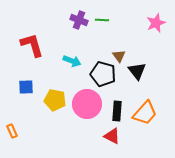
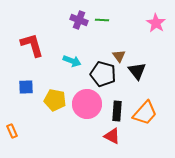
pink star: rotated 18 degrees counterclockwise
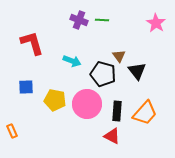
red L-shape: moved 2 px up
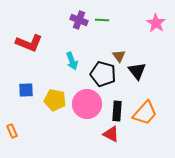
red L-shape: moved 3 px left; rotated 128 degrees clockwise
cyan arrow: rotated 48 degrees clockwise
blue square: moved 3 px down
red triangle: moved 1 px left, 2 px up
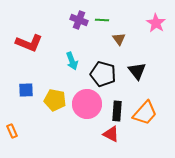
brown triangle: moved 17 px up
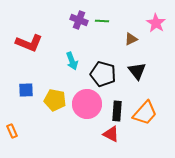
green line: moved 1 px down
brown triangle: moved 12 px right; rotated 40 degrees clockwise
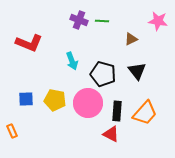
pink star: moved 2 px right, 2 px up; rotated 24 degrees counterclockwise
blue square: moved 9 px down
pink circle: moved 1 px right, 1 px up
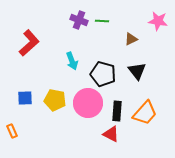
red L-shape: rotated 64 degrees counterclockwise
blue square: moved 1 px left, 1 px up
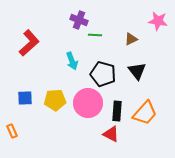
green line: moved 7 px left, 14 px down
yellow pentagon: rotated 15 degrees counterclockwise
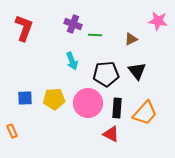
purple cross: moved 6 px left, 4 px down
red L-shape: moved 5 px left, 15 px up; rotated 28 degrees counterclockwise
black pentagon: moved 3 px right; rotated 20 degrees counterclockwise
yellow pentagon: moved 1 px left, 1 px up
black rectangle: moved 3 px up
